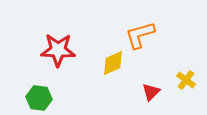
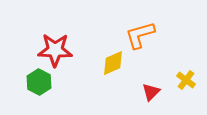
red star: moved 3 px left
green hexagon: moved 16 px up; rotated 20 degrees clockwise
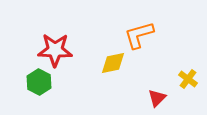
orange L-shape: moved 1 px left
yellow diamond: rotated 12 degrees clockwise
yellow cross: moved 2 px right, 1 px up
red triangle: moved 6 px right, 6 px down
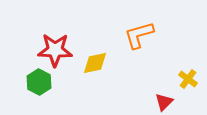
yellow diamond: moved 18 px left
red triangle: moved 7 px right, 4 px down
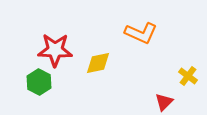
orange L-shape: moved 2 px right, 2 px up; rotated 140 degrees counterclockwise
yellow diamond: moved 3 px right
yellow cross: moved 3 px up
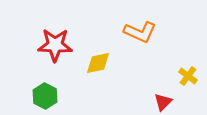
orange L-shape: moved 1 px left, 1 px up
red star: moved 5 px up
green hexagon: moved 6 px right, 14 px down
red triangle: moved 1 px left
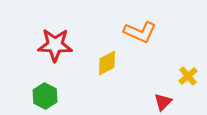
yellow diamond: moved 9 px right; rotated 16 degrees counterclockwise
yellow cross: rotated 12 degrees clockwise
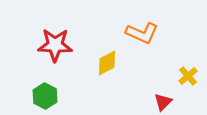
orange L-shape: moved 2 px right, 1 px down
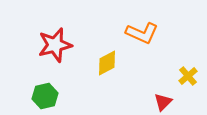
red star: rotated 16 degrees counterclockwise
green hexagon: rotated 20 degrees clockwise
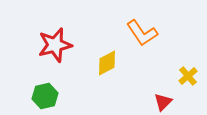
orange L-shape: rotated 32 degrees clockwise
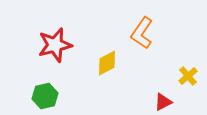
orange L-shape: rotated 68 degrees clockwise
red triangle: rotated 18 degrees clockwise
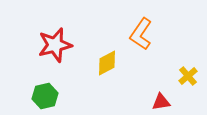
orange L-shape: moved 1 px left, 1 px down
red triangle: moved 2 px left; rotated 18 degrees clockwise
